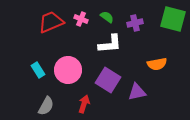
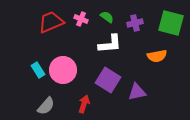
green square: moved 2 px left, 4 px down
orange semicircle: moved 8 px up
pink circle: moved 5 px left
gray semicircle: rotated 12 degrees clockwise
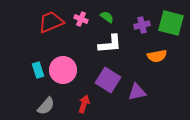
purple cross: moved 7 px right, 2 px down
cyan rectangle: rotated 14 degrees clockwise
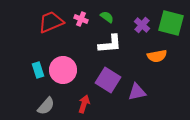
purple cross: rotated 35 degrees counterclockwise
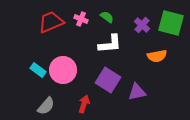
cyan rectangle: rotated 35 degrees counterclockwise
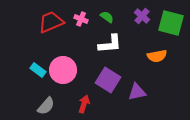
purple cross: moved 9 px up
